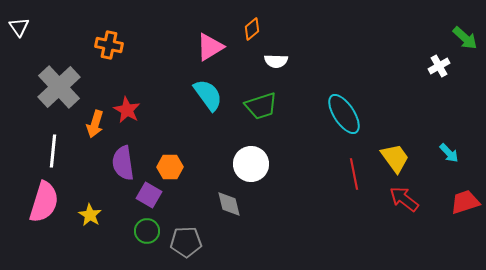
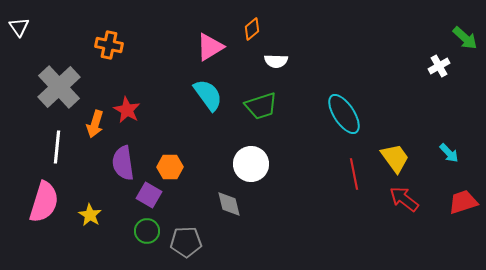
white line: moved 4 px right, 4 px up
red trapezoid: moved 2 px left
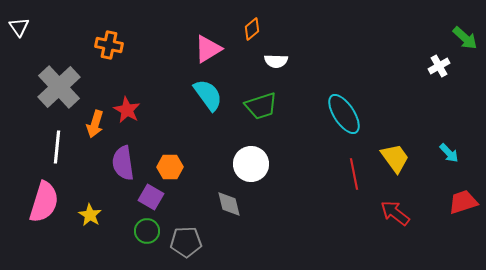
pink triangle: moved 2 px left, 2 px down
purple square: moved 2 px right, 2 px down
red arrow: moved 9 px left, 14 px down
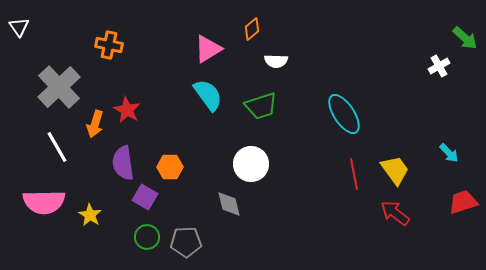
white line: rotated 36 degrees counterclockwise
yellow trapezoid: moved 12 px down
purple square: moved 6 px left
pink semicircle: rotated 72 degrees clockwise
green circle: moved 6 px down
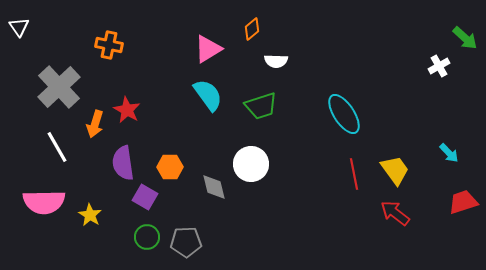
gray diamond: moved 15 px left, 17 px up
